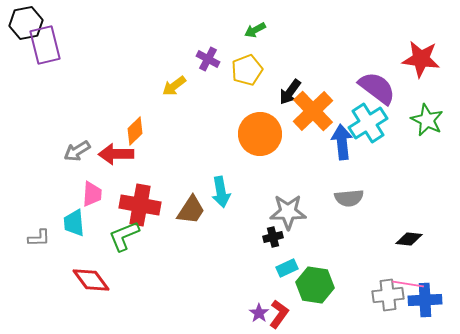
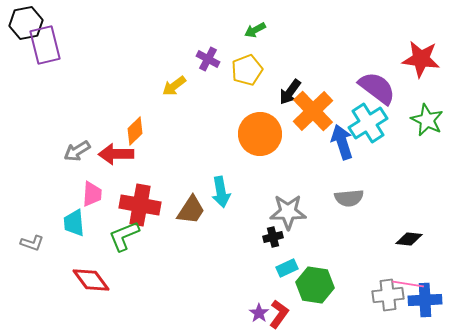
blue arrow: rotated 12 degrees counterclockwise
gray L-shape: moved 7 px left, 5 px down; rotated 20 degrees clockwise
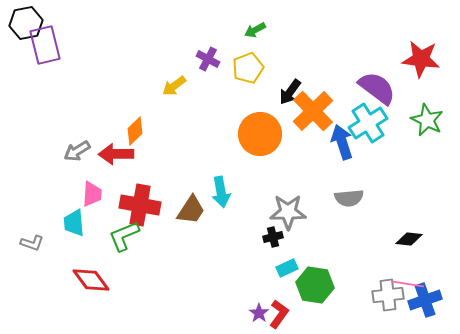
yellow pentagon: moved 1 px right, 2 px up
blue cross: rotated 16 degrees counterclockwise
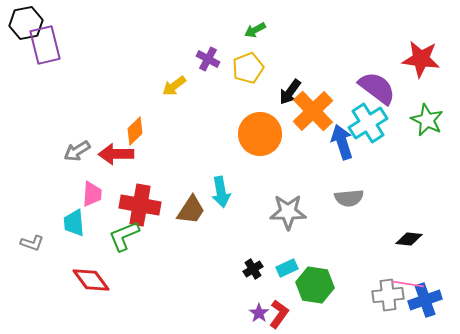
black cross: moved 20 px left, 32 px down; rotated 18 degrees counterclockwise
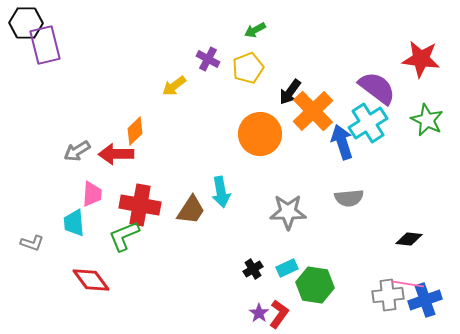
black hexagon: rotated 12 degrees clockwise
